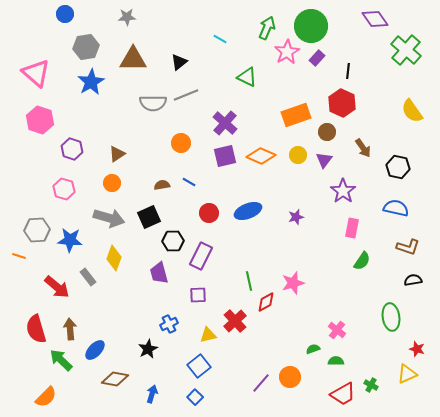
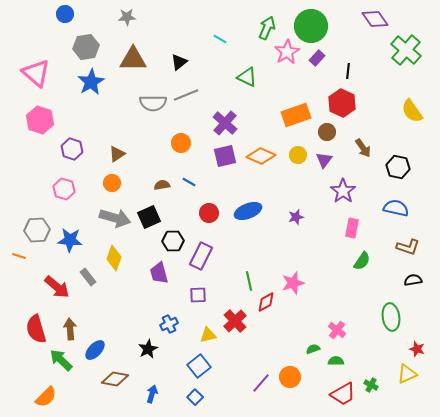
gray arrow at (109, 218): moved 6 px right
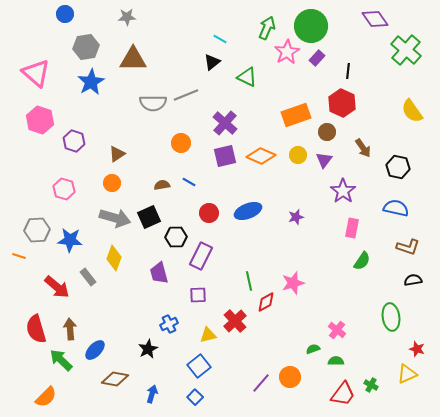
black triangle at (179, 62): moved 33 px right
purple hexagon at (72, 149): moved 2 px right, 8 px up
black hexagon at (173, 241): moved 3 px right, 4 px up
red trapezoid at (343, 394): rotated 24 degrees counterclockwise
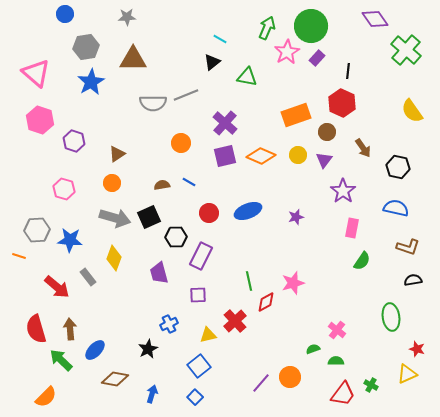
green triangle at (247, 77): rotated 15 degrees counterclockwise
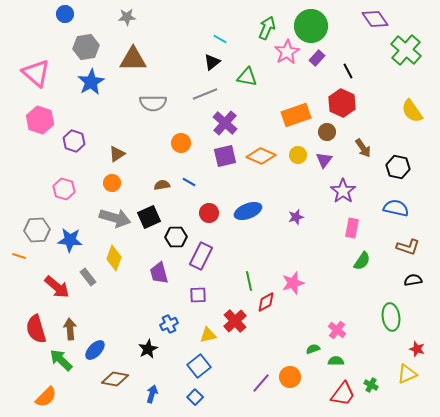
black line at (348, 71): rotated 35 degrees counterclockwise
gray line at (186, 95): moved 19 px right, 1 px up
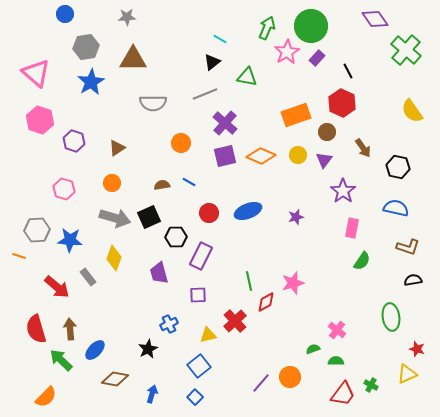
brown triangle at (117, 154): moved 6 px up
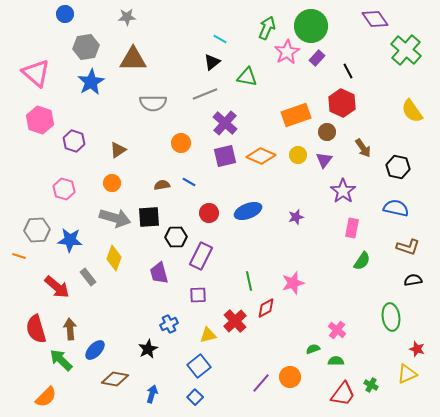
brown triangle at (117, 148): moved 1 px right, 2 px down
black square at (149, 217): rotated 20 degrees clockwise
red diamond at (266, 302): moved 6 px down
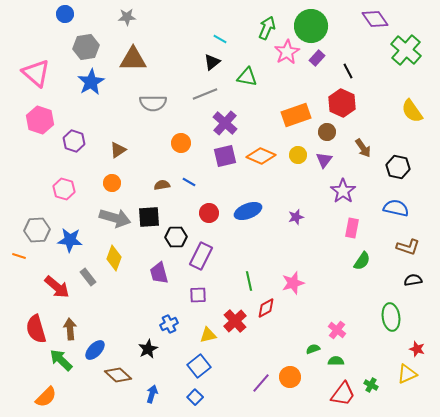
brown diamond at (115, 379): moved 3 px right, 4 px up; rotated 32 degrees clockwise
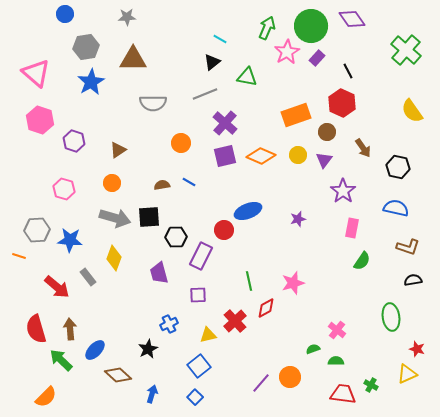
purple diamond at (375, 19): moved 23 px left
red circle at (209, 213): moved 15 px right, 17 px down
purple star at (296, 217): moved 2 px right, 2 px down
red trapezoid at (343, 394): rotated 120 degrees counterclockwise
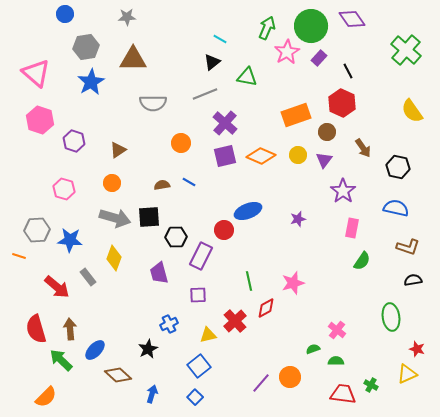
purple rectangle at (317, 58): moved 2 px right
